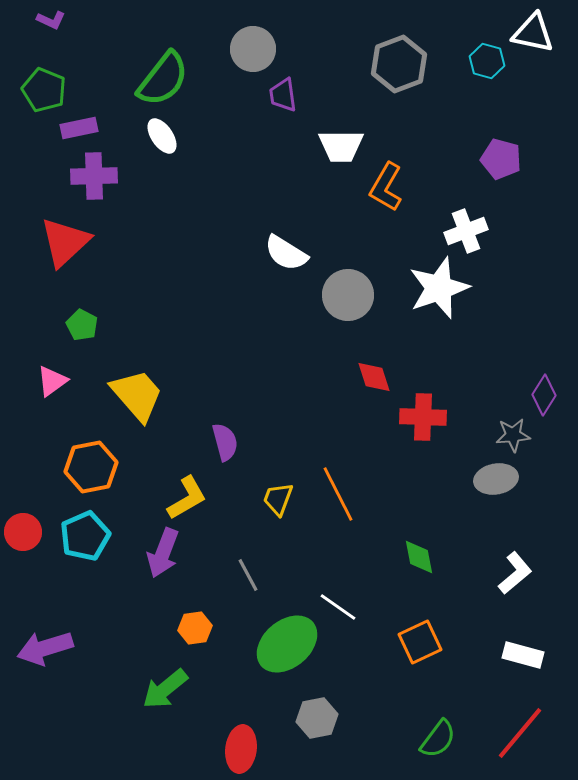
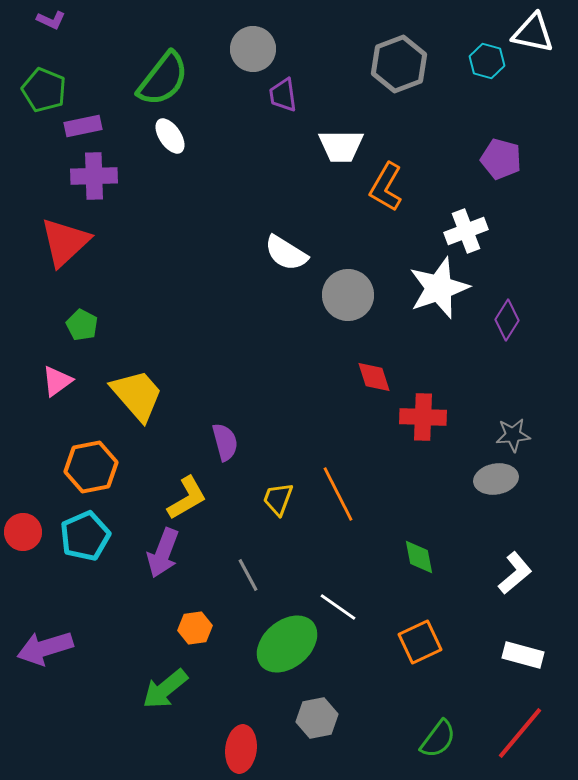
purple rectangle at (79, 128): moved 4 px right, 2 px up
white ellipse at (162, 136): moved 8 px right
pink triangle at (52, 381): moved 5 px right
purple diamond at (544, 395): moved 37 px left, 75 px up
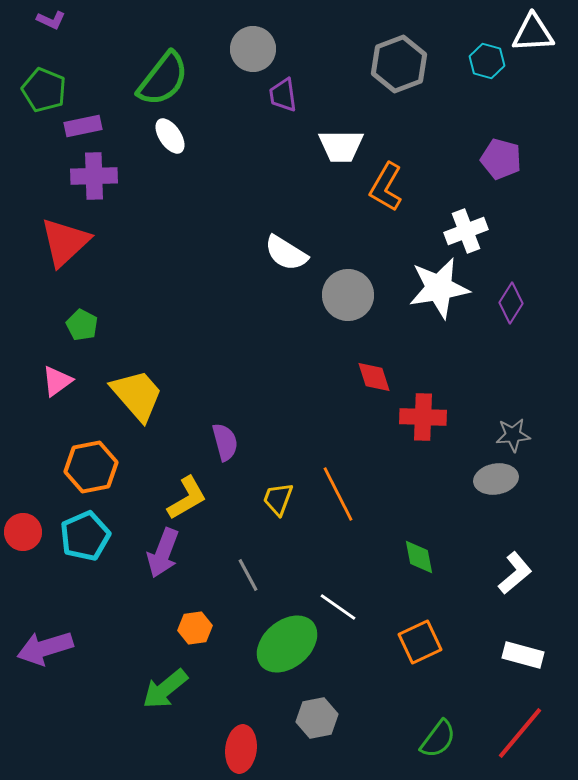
white triangle at (533, 33): rotated 15 degrees counterclockwise
white star at (439, 288): rotated 10 degrees clockwise
purple diamond at (507, 320): moved 4 px right, 17 px up
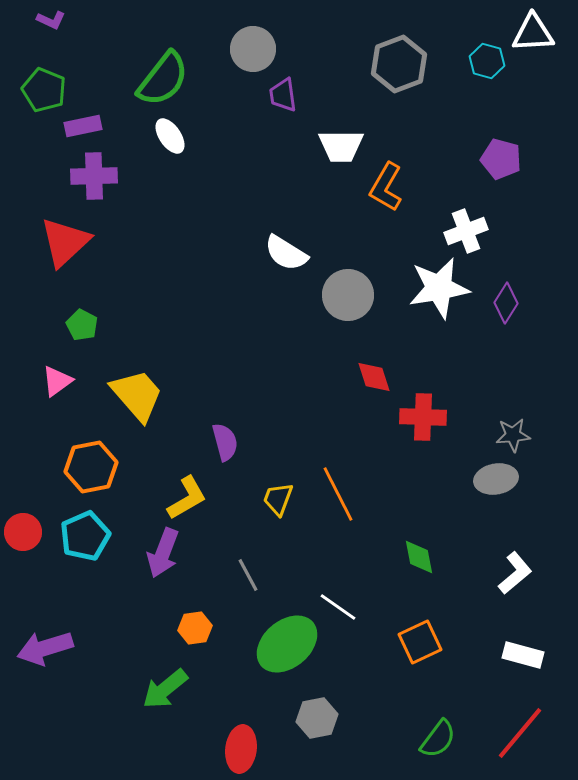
purple diamond at (511, 303): moved 5 px left
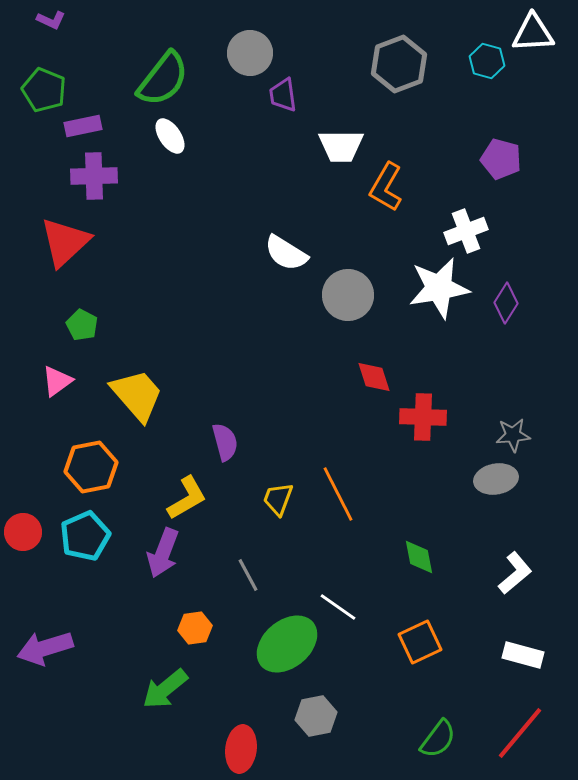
gray circle at (253, 49): moved 3 px left, 4 px down
gray hexagon at (317, 718): moved 1 px left, 2 px up
